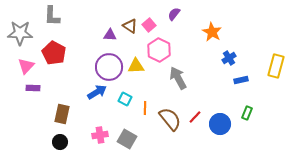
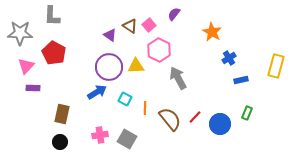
purple triangle: rotated 32 degrees clockwise
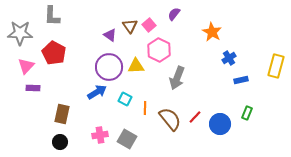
brown triangle: rotated 21 degrees clockwise
gray arrow: moved 1 px left; rotated 130 degrees counterclockwise
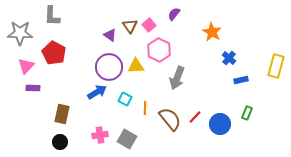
blue cross: rotated 16 degrees counterclockwise
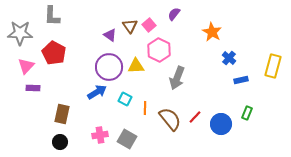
yellow rectangle: moved 3 px left
blue circle: moved 1 px right
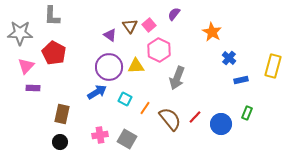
orange line: rotated 32 degrees clockwise
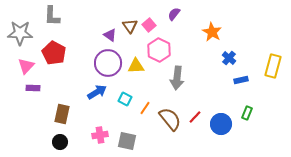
purple circle: moved 1 px left, 4 px up
gray arrow: rotated 15 degrees counterclockwise
gray square: moved 2 px down; rotated 18 degrees counterclockwise
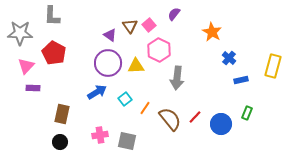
cyan square: rotated 24 degrees clockwise
